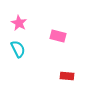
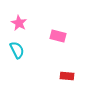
cyan semicircle: moved 1 px left, 1 px down
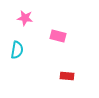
pink star: moved 6 px right, 5 px up; rotated 21 degrees counterclockwise
cyan semicircle: rotated 36 degrees clockwise
